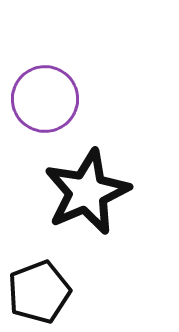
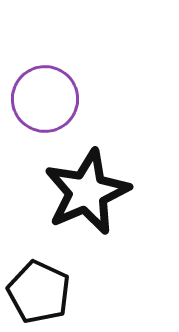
black pentagon: rotated 26 degrees counterclockwise
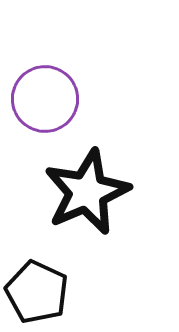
black pentagon: moved 2 px left
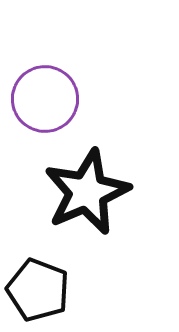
black pentagon: moved 1 px right, 2 px up; rotated 4 degrees counterclockwise
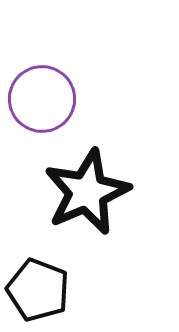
purple circle: moved 3 px left
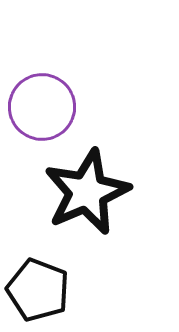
purple circle: moved 8 px down
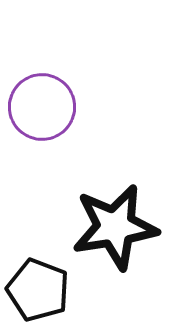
black star: moved 28 px right, 35 px down; rotated 14 degrees clockwise
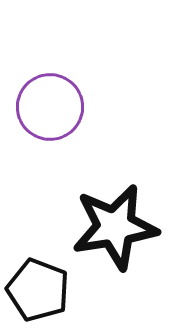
purple circle: moved 8 px right
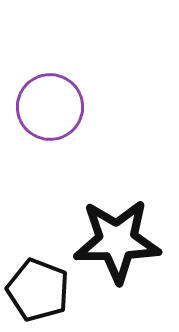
black star: moved 2 px right, 14 px down; rotated 8 degrees clockwise
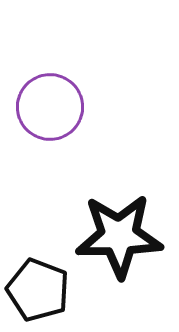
black star: moved 2 px right, 5 px up
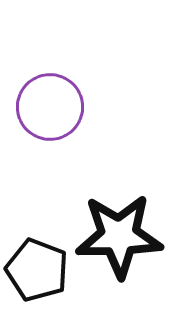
black pentagon: moved 1 px left, 20 px up
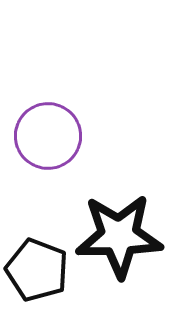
purple circle: moved 2 px left, 29 px down
